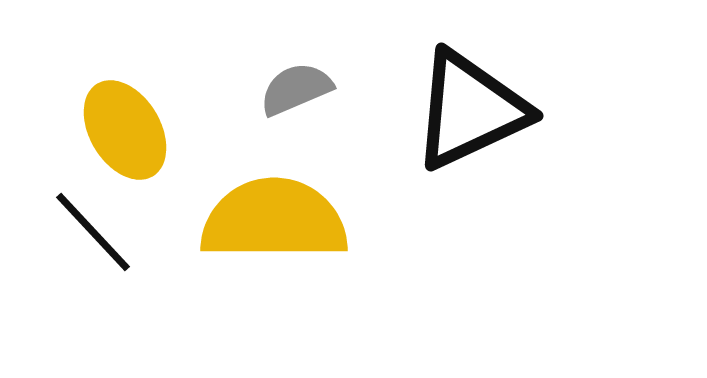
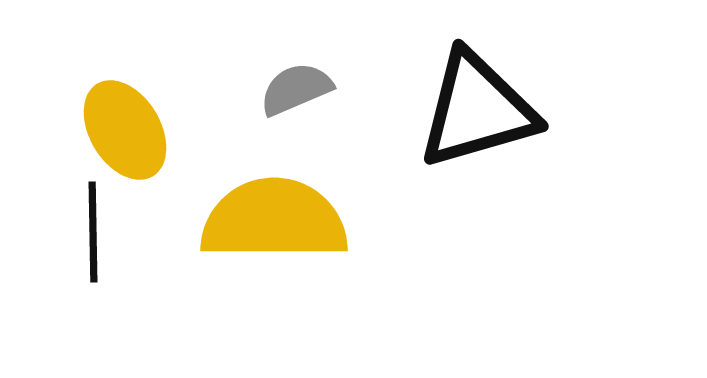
black triangle: moved 7 px right; rotated 9 degrees clockwise
black line: rotated 42 degrees clockwise
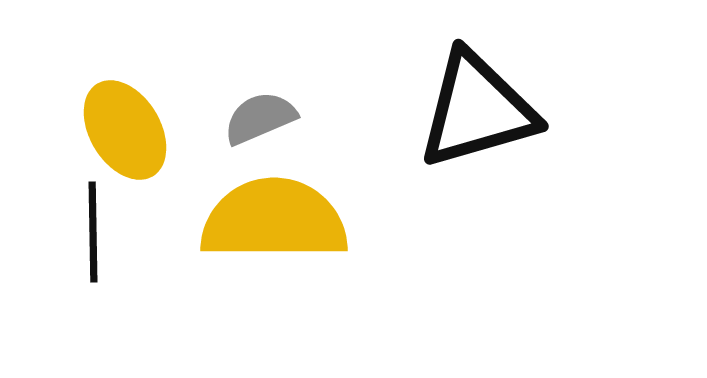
gray semicircle: moved 36 px left, 29 px down
